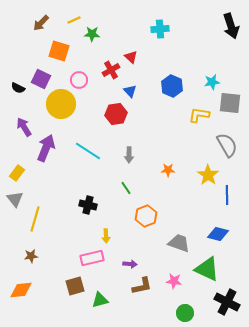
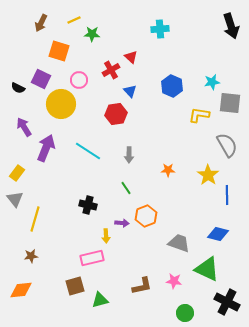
brown arrow at (41, 23): rotated 18 degrees counterclockwise
purple arrow at (130, 264): moved 8 px left, 41 px up
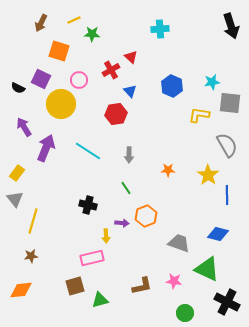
yellow line at (35, 219): moved 2 px left, 2 px down
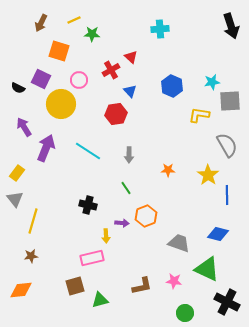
gray square at (230, 103): moved 2 px up; rotated 10 degrees counterclockwise
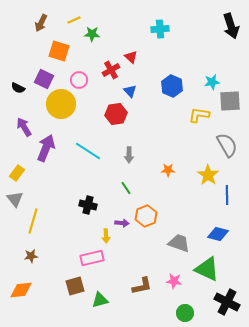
purple square at (41, 79): moved 3 px right
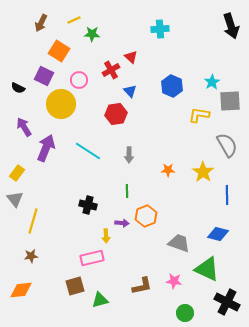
orange square at (59, 51): rotated 15 degrees clockwise
purple square at (44, 79): moved 3 px up
cyan star at (212, 82): rotated 21 degrees counterclockwise
yellow star at (208, 175): moved 5 px left, 3 px up
green line at (126, 188): moved 1 px right, 3 px down; rotated 32 degrees clockwise
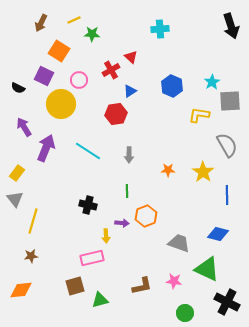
blue triangle at (130, 91): rotated 40 degrees clockwise
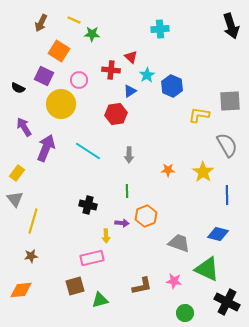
yellow line at (74, 20): rotated 48 degrees clockwise
red cross at (111, 70): rotated 36 degrees clockwise
cyan star at (212, 82): moved 65 px left, 7 px up
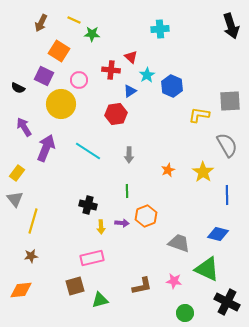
orange star at (168, 170): rotated 24 degrees counterclockwise
yellow arrow at (106, 236): moved 5 px left, 9 px up
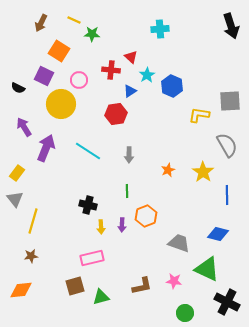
purple arrow at (122, 223): moved 2 px down; rotated 88 degrees clockwise
green triangle at (100, 300): moved 1 px right, 3 px up
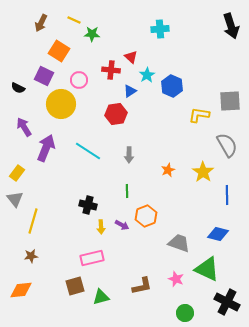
purple arrow at (122, 225): rotated 64 degrees counterclockwise
pink star at (174, 281): moved 2 px right, 2 px up; rotated 14 degrees clockwise
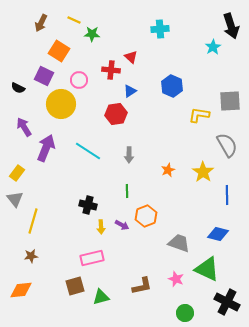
cyan star at (147, 75): moved 66 px right, 28 px up
